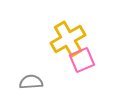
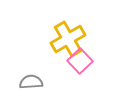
pink square: moved 2 px left, 1 px down; rotated 20 degrees counterclockwise
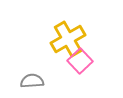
gray semicircle: moved 1 px right, 1 px up
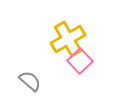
gray semicircle: moved 2 px left; rotated 45 degrees clockwise
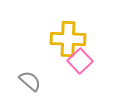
yellow cross: rotated 32 degrees clockwise
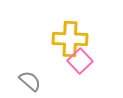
yellow cross: moved 2 px right
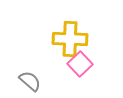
pink square: moved 3 px down
